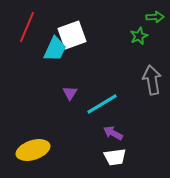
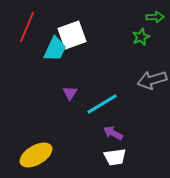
green star: moved 2 px right, 1 px down
gray arrow: rotated 96 degrees counterclockwise
yellow ellipse: moved 3 px right, 5 px down; rotated 12 degrees counterclockwise
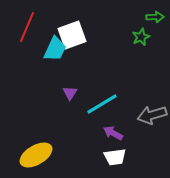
gray arrow: moved 35 px down
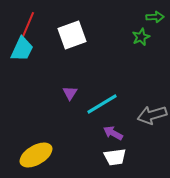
cyan trapezoid: moved 33 px left
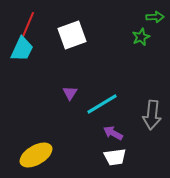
gray arrow: rotated 68 degrees counterclockwise
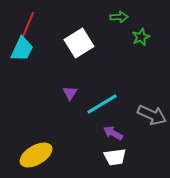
green arrow: moved 36 px left
white square: moved 7 px right, 8 px down; rotated 12 degrees counterclockwise
gray arrow: rotated 72 degrees counterclockwise
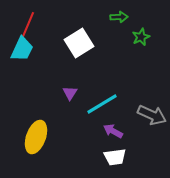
purple arrow: moved 2 px up
yellow ellipse: moved 18 px up; rotated 40 degrees counterclockwise
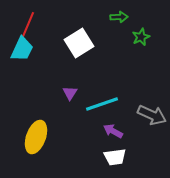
cyan line: rotated 12 degrees clockwise
